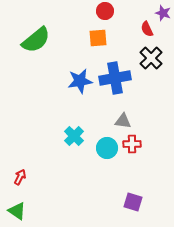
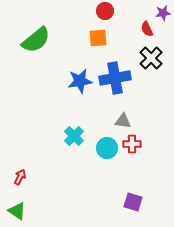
purple star: rotated 28 degrees counterclockwise
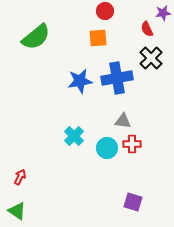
green semicircle: moved 3 px up
blue cross: moved 2 px right
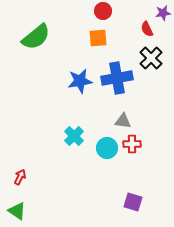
red circle: moved 2 px left
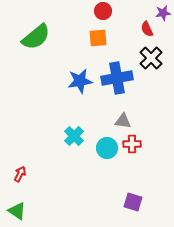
red arrow: moved 3 px up
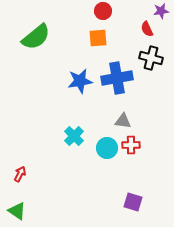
purple star: moved 2 px left, 2 px up
black cross: rotated 30 degrees counterclockwise
red cross: moved 1 px left, 1 px down
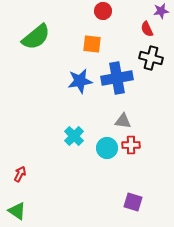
orange square: moved 6 px left, 6 px down; rotated 12 degrees clockwise
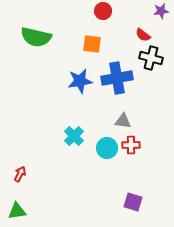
red semicircle: moved 4 px left, 6 px down; rotated 28 degrees counterclockwise
green semicircle: rotated 52 degrees clockwise
green triangle: rotated 42 degrees counterclockwise
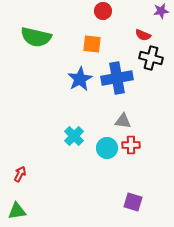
red semicircle: rotated 14 degrees counterclockwise
blue star: moved 2 px up; rotated 20 degrees counterclockwise
